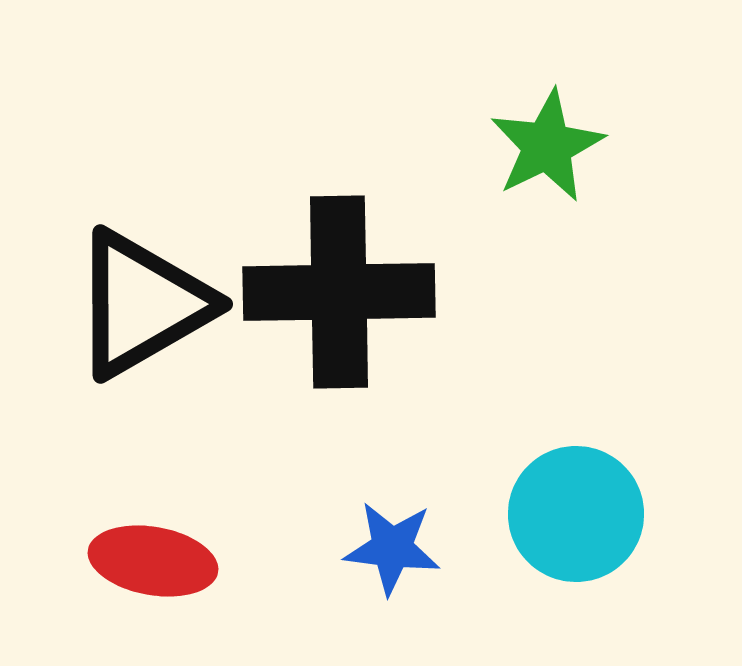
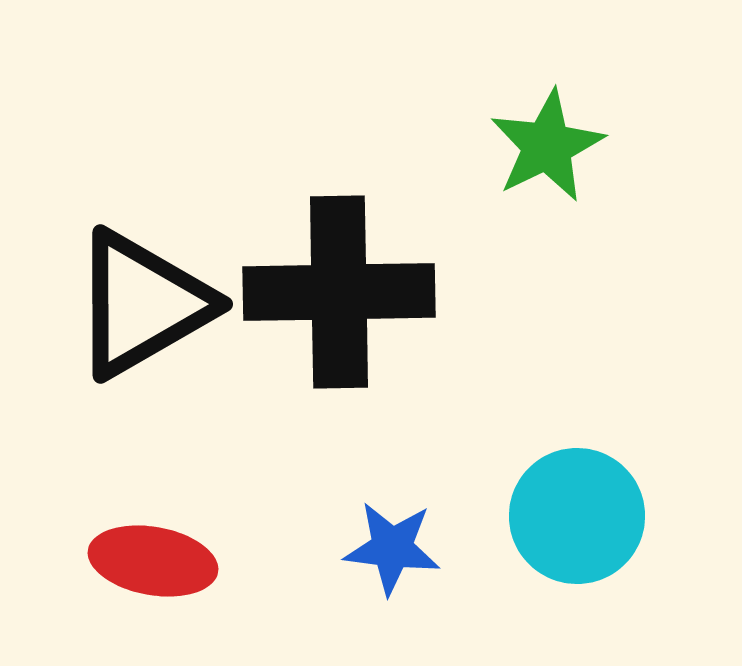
cyan circle: moved 1 px right, 2 px down
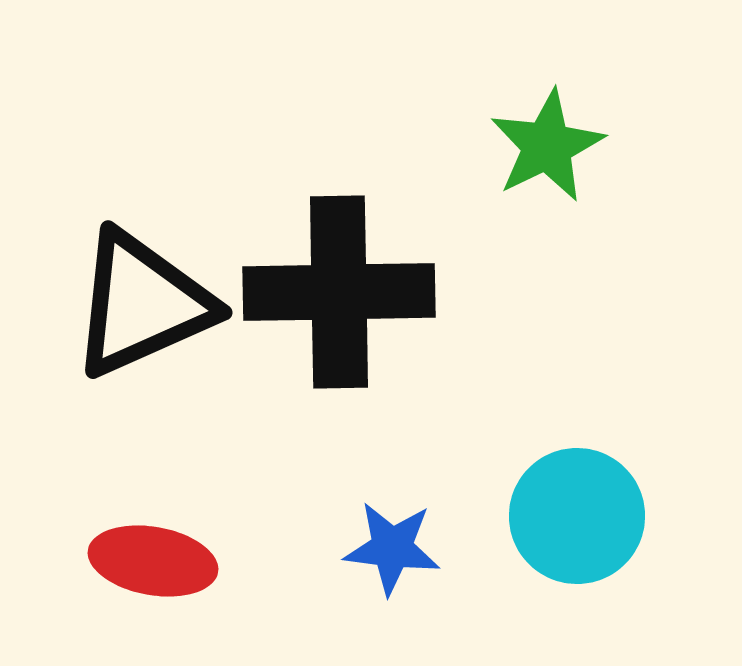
black triangle: rotated 6 degrees clockwise
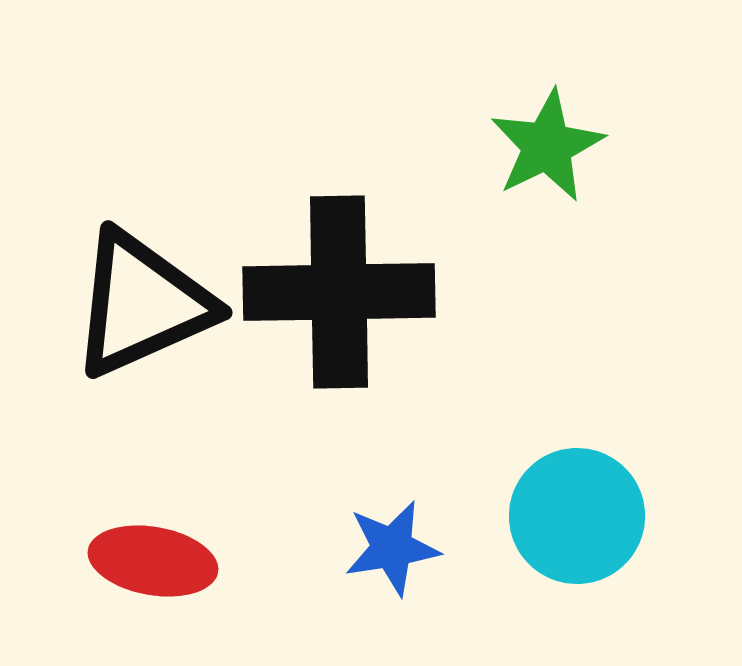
blue star: rotated 16 degrees counterclockwise
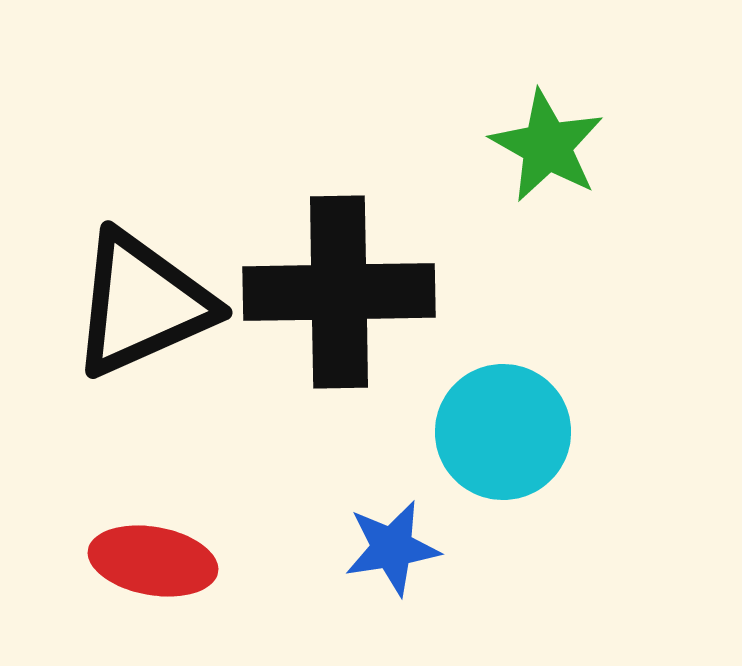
green star: rotated 17 degrees counterclockwise
cyan circle: moved 74 px left, 84 px up
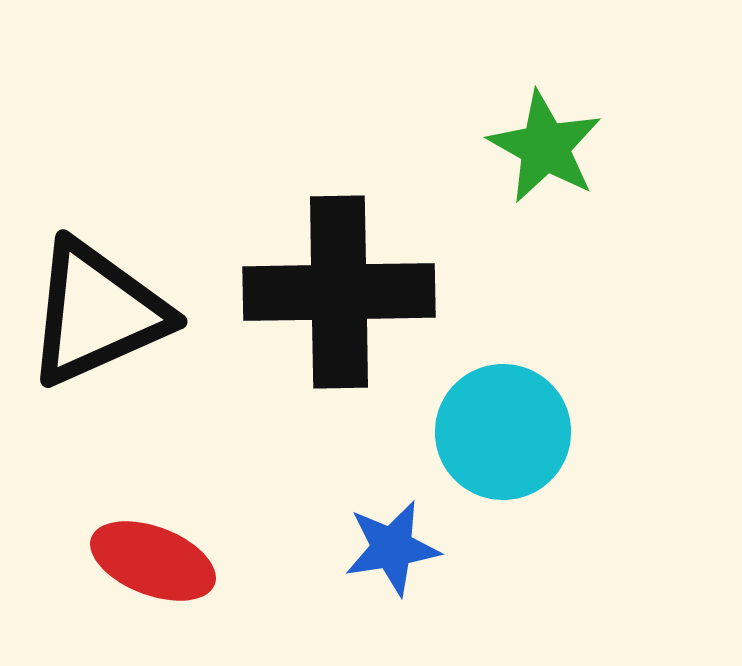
green star: moved 2 px left, 1 px down
black triangle: moved 45 px left, 9 px down
red ellipse: rotated 11 degrees clockwise
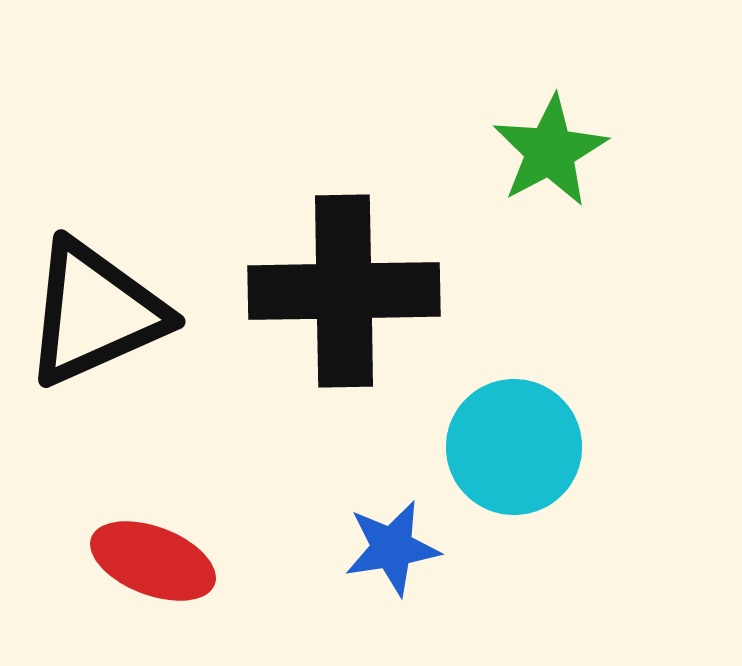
green star: moved 5 px right, 4 px down; rotated 15 degrees clockwise
black cross: moved 5 px right, 1 px up
black triangle: moved 2 px left
cyan circle: moved 11 px right, 15 px down
